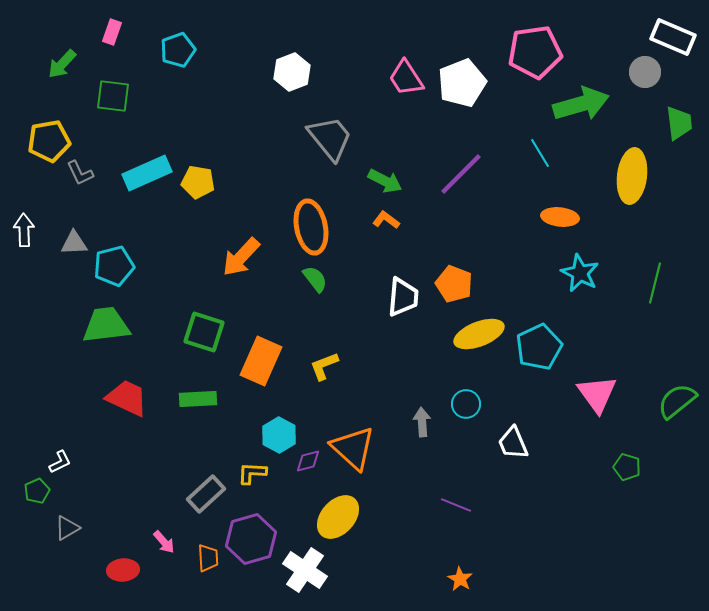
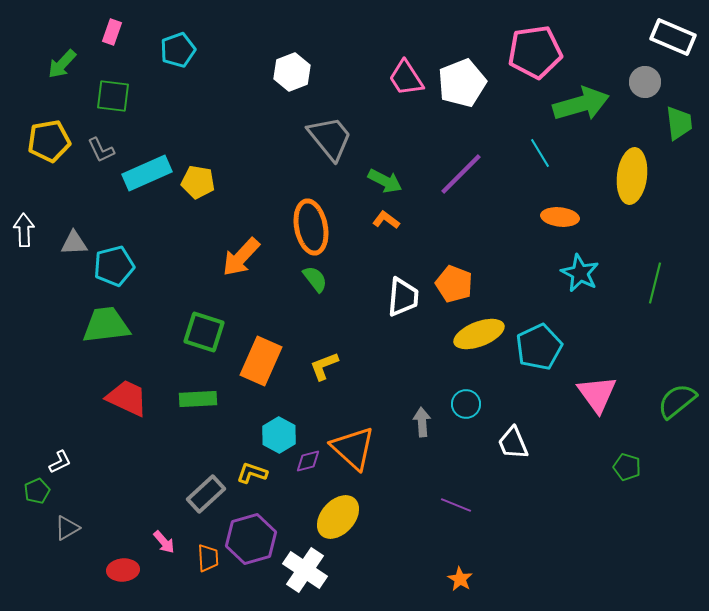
gray circle at (645, 72): moved 10 px down
gray L-shape at (80, 173): moved 21 px right, 23 px up
yellow L-shape at (252, 473): rotated 16 degrees clockwise
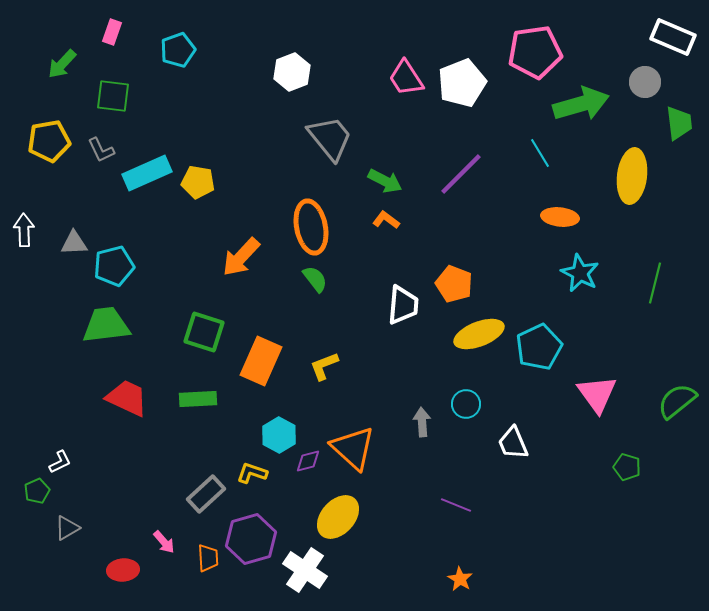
white trapezoid at (403, 297): moved 8 px down
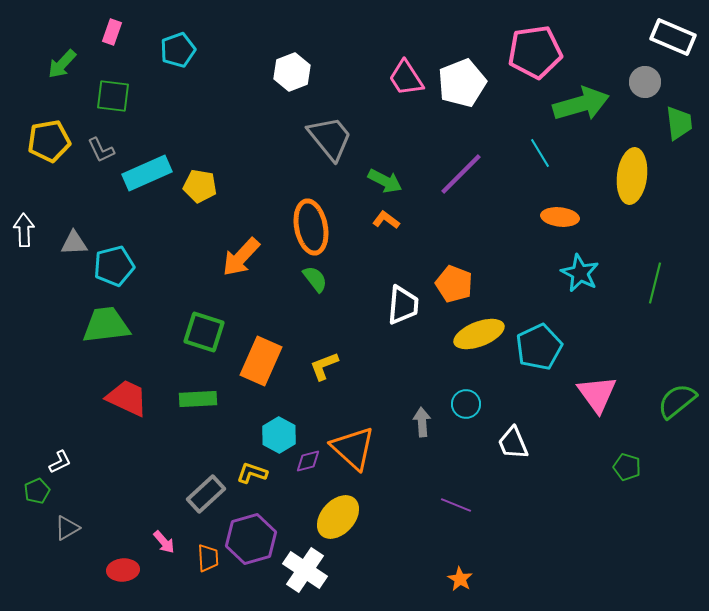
yellow pentagon at (198, 182): moved 2 px right, 4 px down
